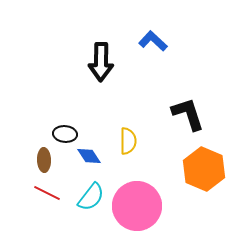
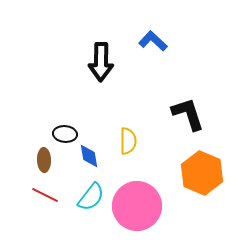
blue diamond: rotated 25 degrees clockwise
orange hexagon: moved 2 px left, 4 px down
red line: moved 2 px left, 2 px down
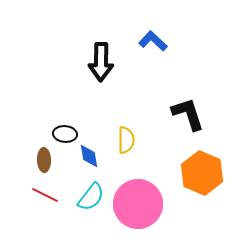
yellow semicircle: moved 2 px left, 1 px up
pink circle: moved 1 px right, 2 px up
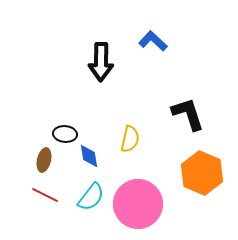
yellow semicircle: moved 4 px right, 1 px up; rotated 12 degrees clockwise
brown ellipse: rotated 15 degrees clockwise
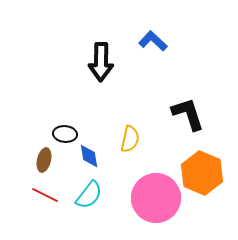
cyan semicircle: moved 2 px left, 2 px up
pink circle: moved 18 px right, 6 px up
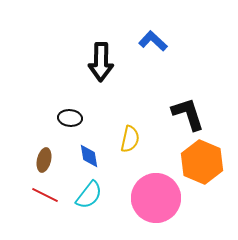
black ellipse: moved 5 px right, 16 px up
orange hexagon: moved 11 px up
